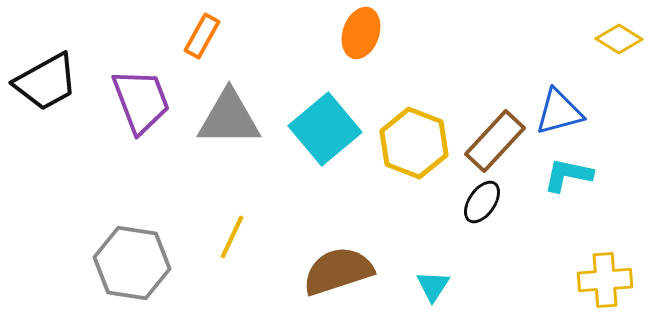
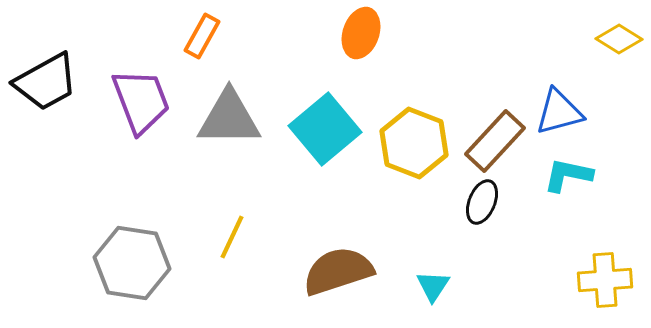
black ellipse: rotated 12 degrees counterclockwise
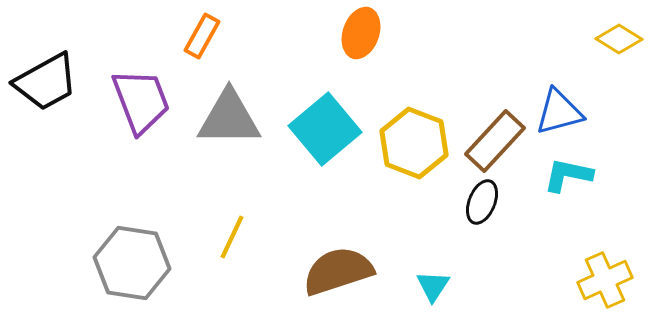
yellow cross: rotated 20 degrees counterclockwise
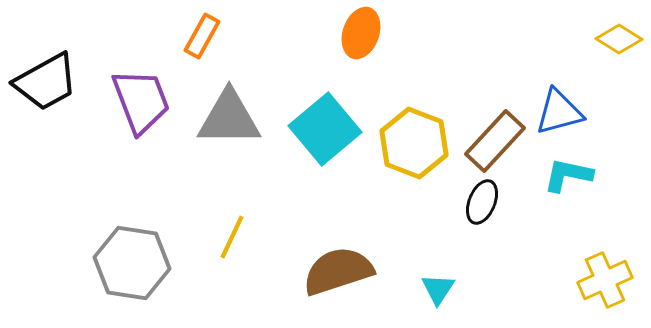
cyan triangle: moved 5 px right, 3 px down
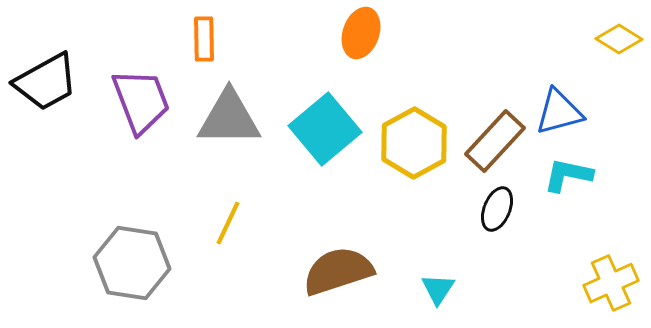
orange rectangle: moved 2 px right, 3 px down; rotated 30 degrees counterclockwise
yellow hexagon: rotated 10 degrees clockwise
black ellipse: moved 15 px right, 7 px down
yellow line: moved 4 px left, 14 px up
yellow cross: moved 6 px right, 3 px down
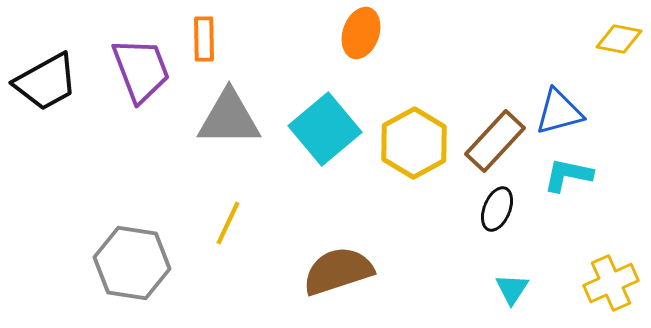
yellow diamond: rotated 21 degrees counterclockwise
purple trapezoid: moved 31 px up
cyan triangle: moved 74 px right
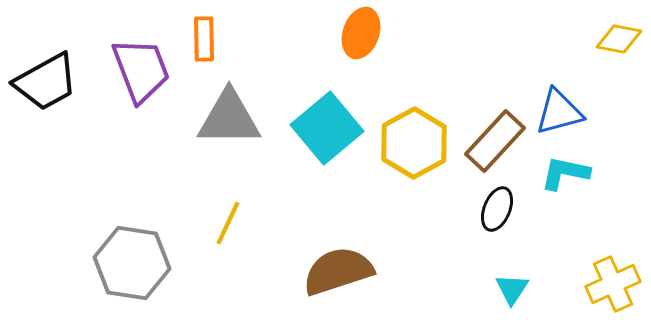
cyan square: moved 2 px right, 1 px up
cyan L-shape: moved 3 px left, 2 px up
yellow cross: moved 2 px right, 1 px down
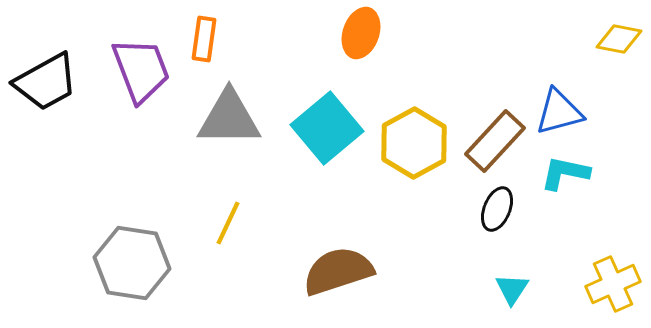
orange rectangle: rotated 9 degrees clockwise
